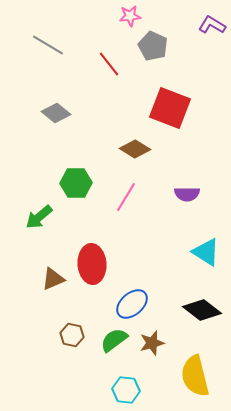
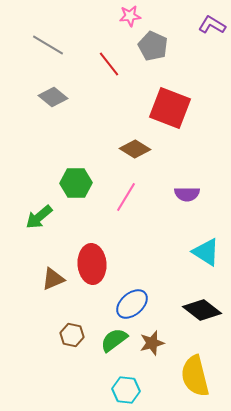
gray diamond: moved 3 px left, 16 px up
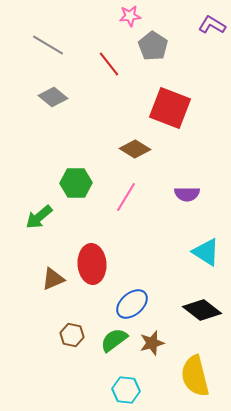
gray pentagon: rotated 8 degrees clockwise
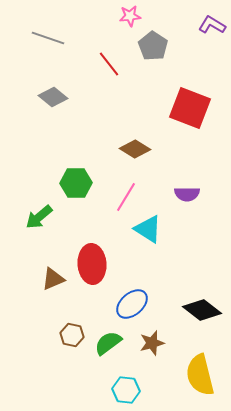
gray line: moved 7 px up; rotated 12 degrees counterclockwise
red square: moved 20 px right
cyan triangle: moved 58 px left, 23 px up
green semicircle: moved 6 px left, 3 px down
yellow semicircle: moved 5 px right, 1 px up
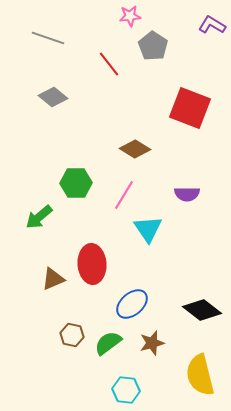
pink line: moved 2 px left, 2 px up
cyan triangle: rotated 24 degrees clockwise
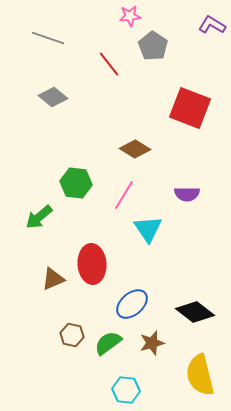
green hexagon: rotated 8 degrees clockwise
black diamond: moved 7 px left, 2 px down
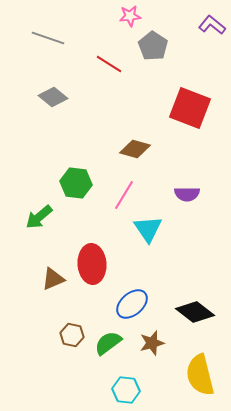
purple L-shape: rotated 8 degrees clockwise
red line: rotated 20 degrees counterclockwise
brown diamond: rotated 16 degrees counterclockwise
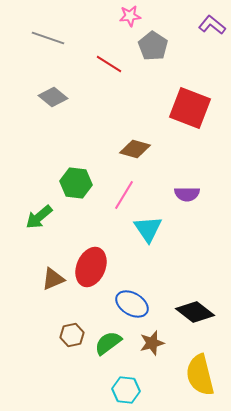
red ellipse: moved 1 px left, 3 px down; rotated 27 degrees clockwise
blue ellipse: rotated 72 degrees clockwise
brown hexagon: rotated 25 degrees counterclockwise
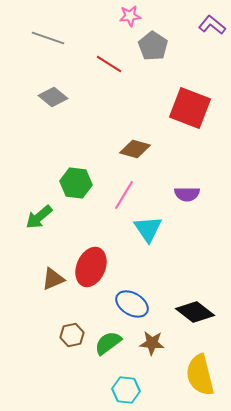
brown star: rotated 20 degrees clockwise
